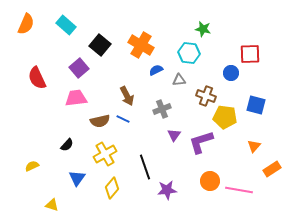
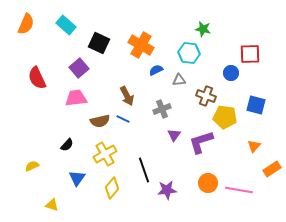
black square: moved 1 px left, 2 px up; rotated 15 degrees counterclockwise
black line: moved 1 px left, 3 px down
orange circle: moved 2 px left, 2 px down
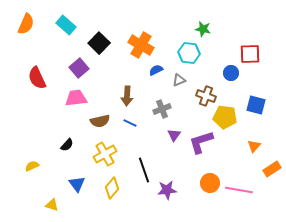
black square: rotated 20 degrees clockwise
gray triangle: rotated 16 degrees counterclockwise
brown arrow: rotated 30 degrees clockwise
blue line: moved 7 px right, 4 px down
blue triangle: moved 6 px down; rotated 12 degrees counterclockwise
orange circle: moved 2 px right
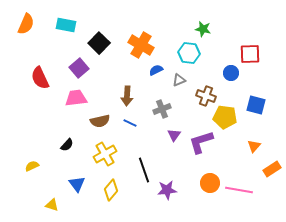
cyan rectangle: rotated 30 degrees counterclockwise
red semicircle: moved 3 px right
yellow diamond: moved 1 px left, 2 px down
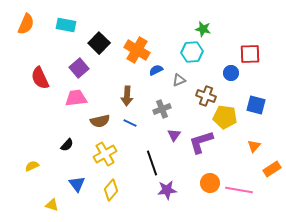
orange cross: moved 4 px left, 5 px down
cyan hexagon: moved 3 px right, 1 px up; rotated 10 degrees counterclockwise
black line: moved 8 px right, 7 px up
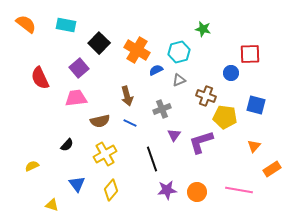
orange semicircle: rotated 75 degrees counterclockwise
cyan hexagon: moved 13 px left; rotated 10 degrees counterclockwise
brown arrow: rotated 18 degrees counterclockwise
black line: moved 4 px up
orange circle: moved 13 px left, 9 px down
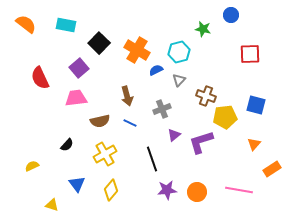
blue circle: moved 58 px up
gray triangle: rotated 24 degrees counterclockwise
yellow pentagon: rotated 15 degrees counterclockwise
purple triangle: rotated 16 degrees clockwise
orange triangle: moved 2 px up
